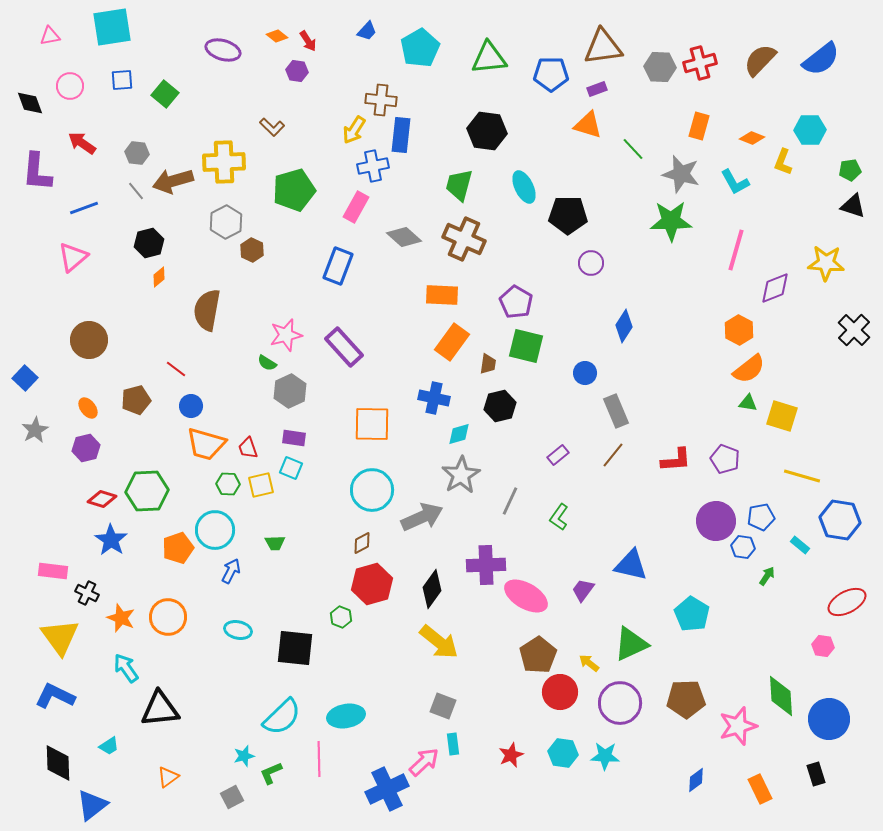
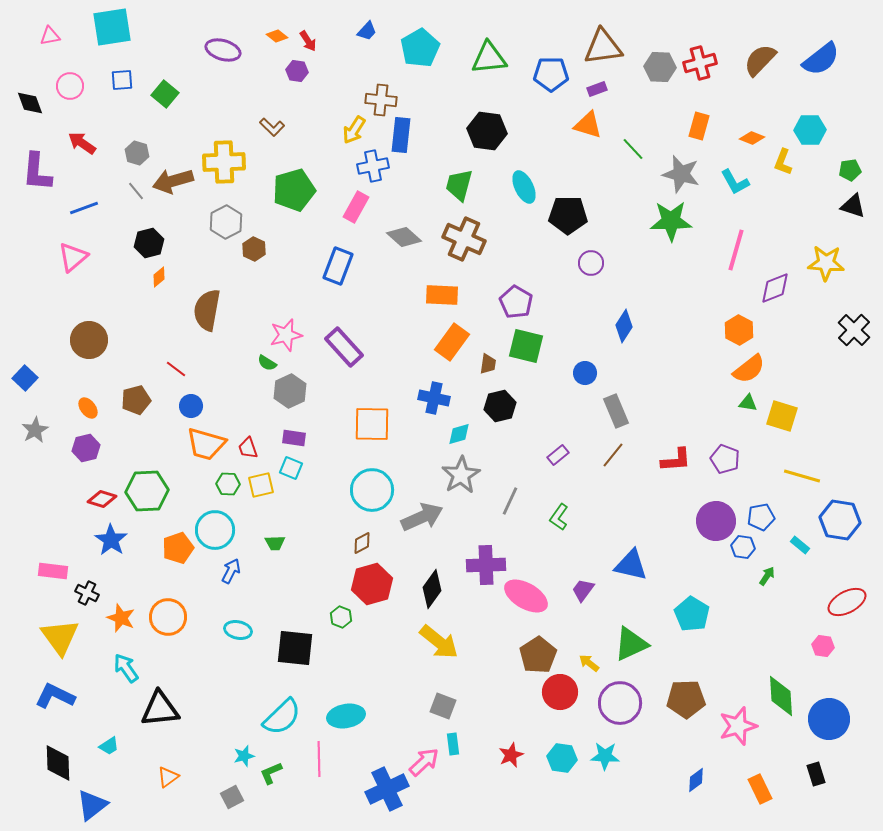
gray hexagon at (137, 153): rotated 10 degrees clockwise
brown hexagon at (252, 250): moved 2 px right, 1 px up
cyan hexagon at (563, 753): moved 1 px left, 5 px down
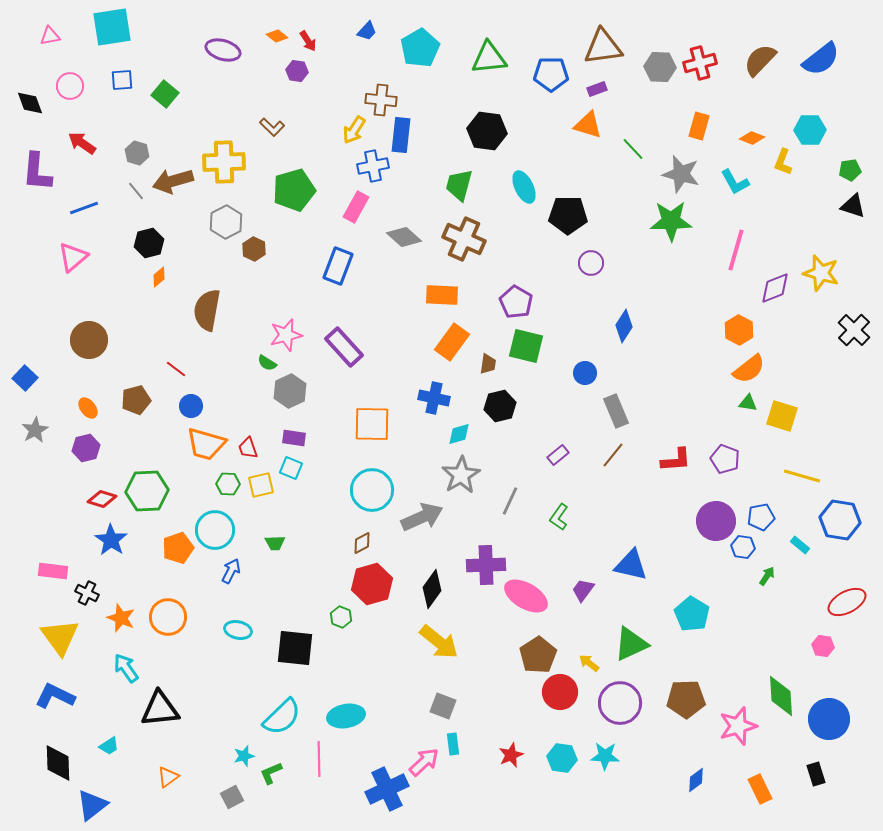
yellow star at (826, 263): moved 5 px left, 10 px down; rotated 12 degrees clockwise
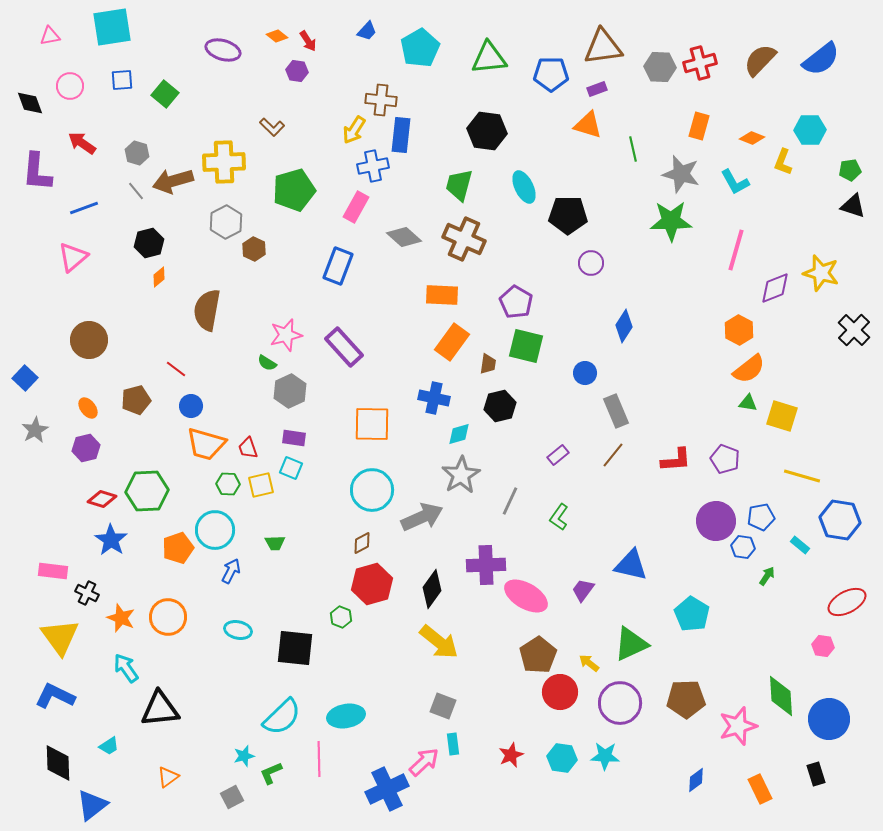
green line at (633, 149): rotated 30 degrees clockwise
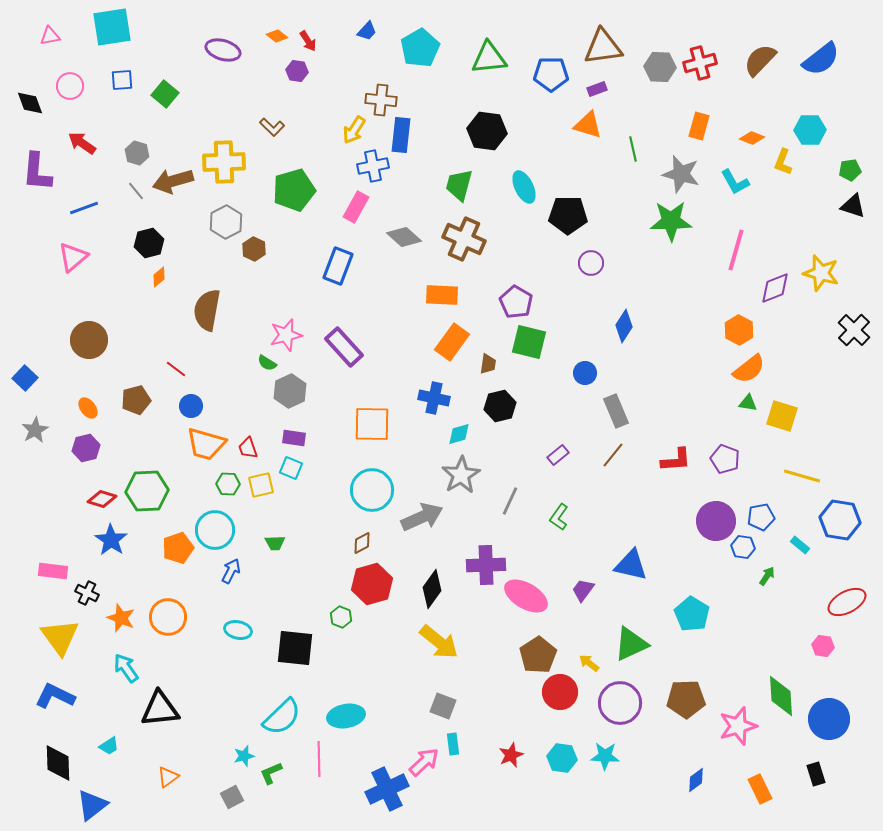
green square at (526, 346): moved 3 px right, 4 px up
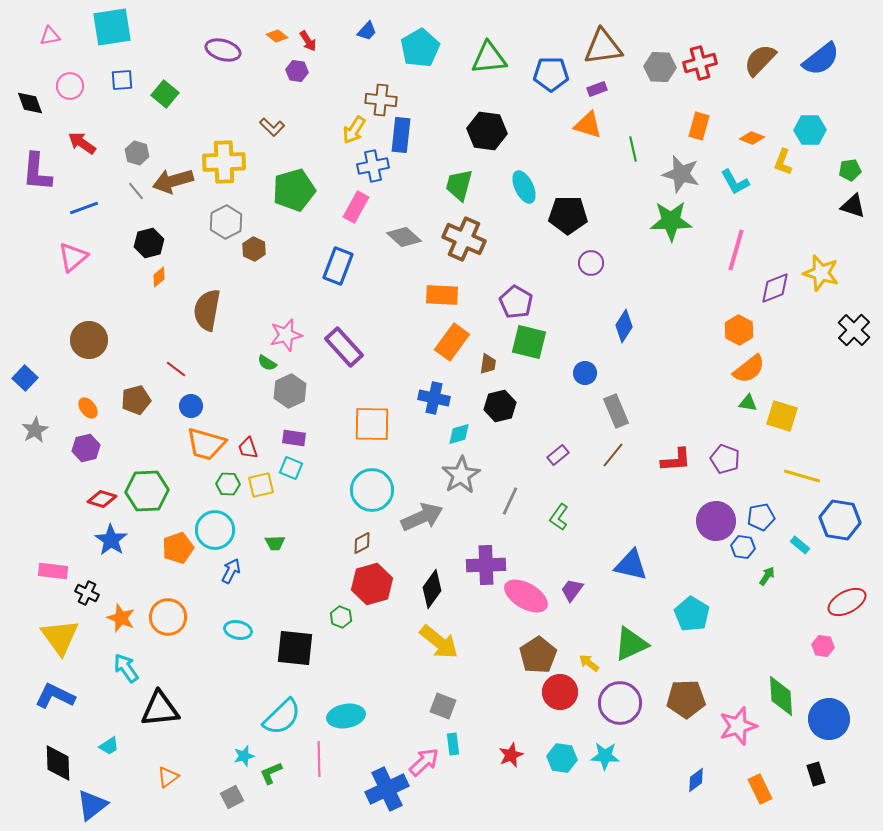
purple trapezoid at (583, 590): moved 11 px left
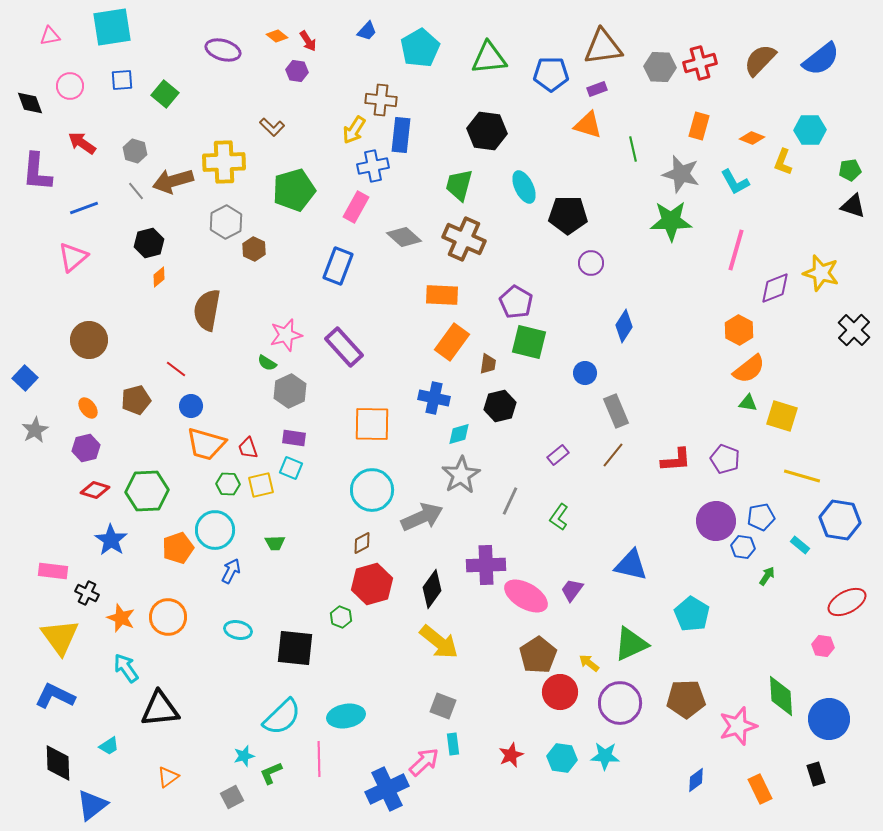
gray hexagon at (137, 153): moved 2 px left, 2 px up
red diamond at (102, 499): moved 7 px left, 9 px up
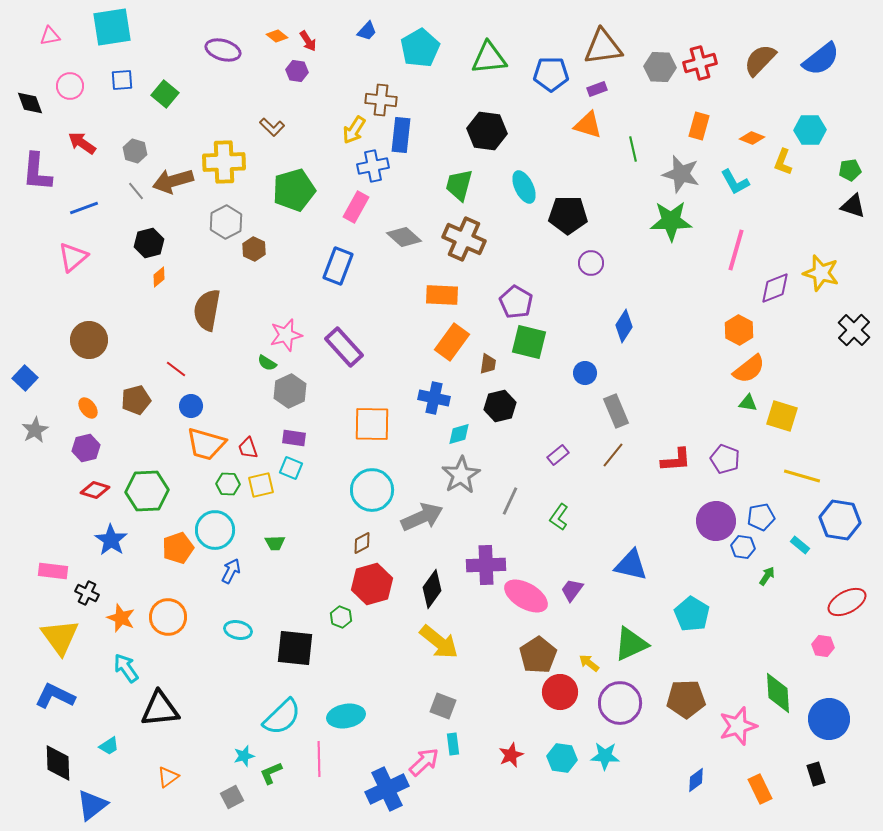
green diamond at (781, 696): moved 3 px left, 3 px up
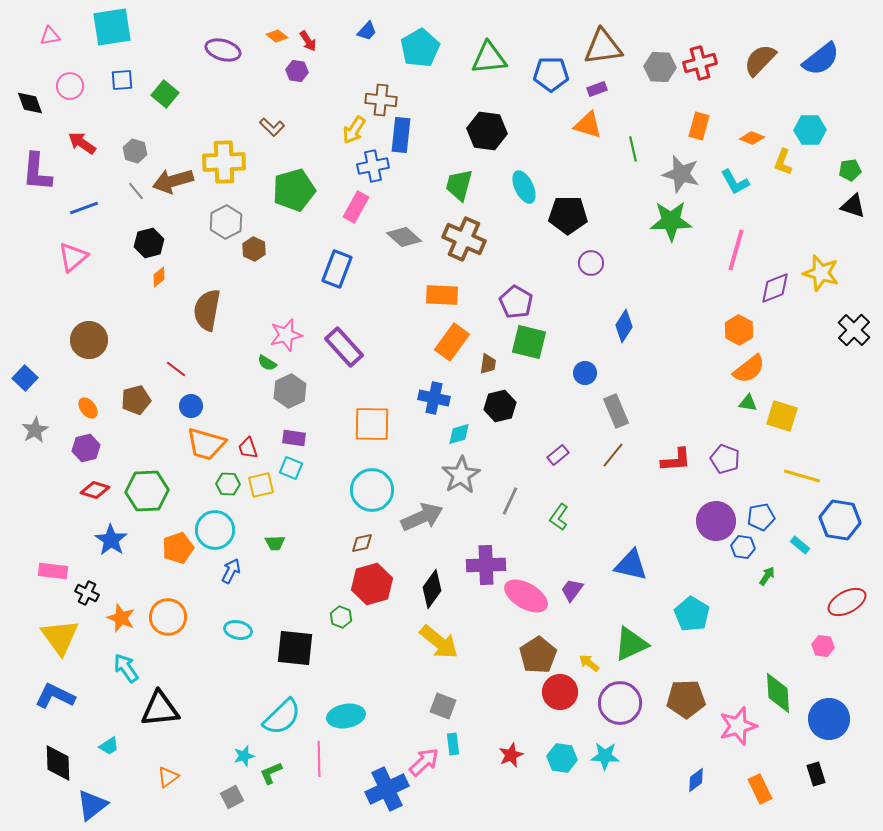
blue rectangle at (338, 266): moved 1 px left, 3 px down
brown diamond at (362, 543): rotated 15 degrees clockwise
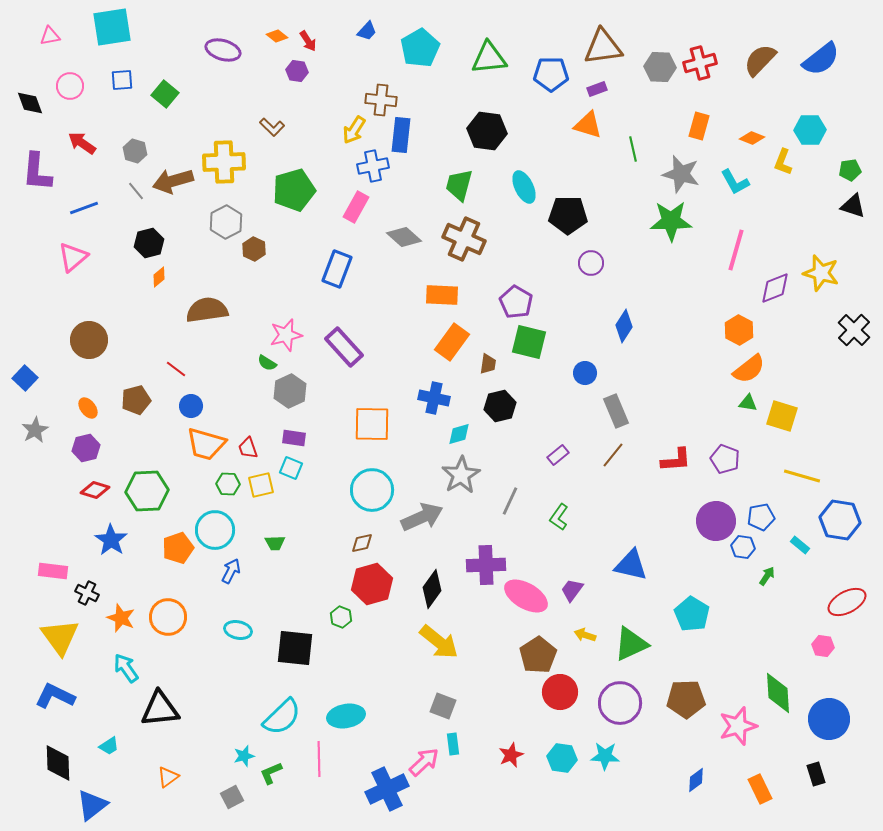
brown semicircle at (207, 310): rotated 72 degrees clockwise
yellow arrow at (589, 663): moved 4 px left, 28 px up; rotated 20 degrees counterclockwise
